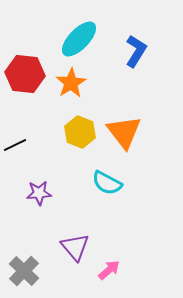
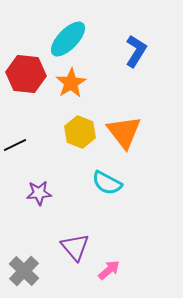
cyan ellipse: moved 11 px left
red hexagon: moved 1 px right
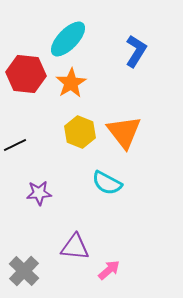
purple triangle: rotated 44 degrees counterclockwise
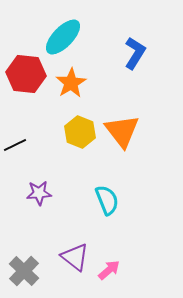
cyan ellipse: moved 5 px left, 2 px up
blue L-shape: moved 1 px left, 2 px down
orange triangle: moved 2 px left, 1 px up
cyan semicircle: moved 17 px down; rotated 140 degrees counterclockwise
purple triangle: moved 10 px down; rotated 32 degrees clockwise
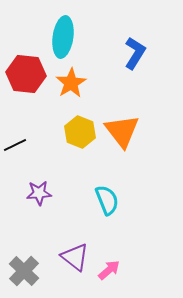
cyan ellipse: rotated 36 degrees counterclockwise
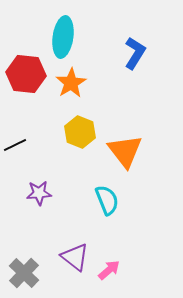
orange triangle: moved 3 px right, 20 px down
gray cross: moved 2 px down
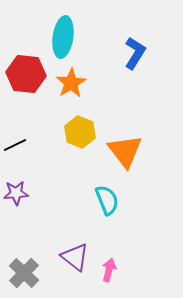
purple star: moved 23 px left
pink arrow: rotated 35 degrees counterclockwise
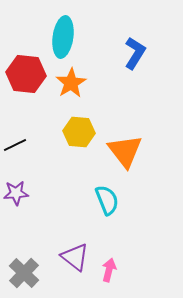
yellow hexagon: moved 1 px left; rotated 16 degrees counterclockwise
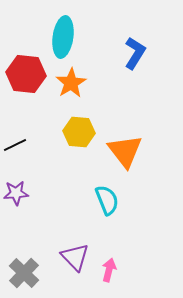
purple triangle: rotated 8 degrees clockwise
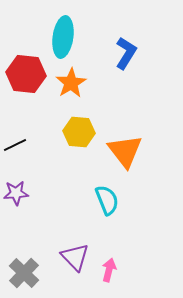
blue L-shape: moved 9 px left
